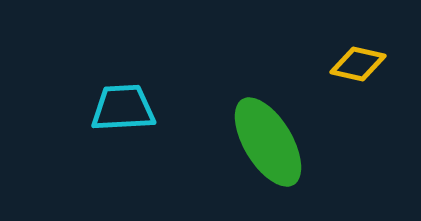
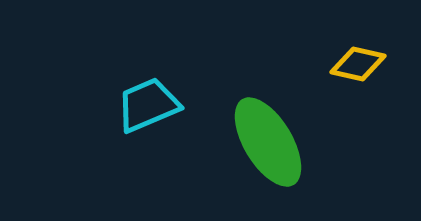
cyan trapezoid: moved 25 px right, 3 px up; rotated 20 degrees counterclockwise
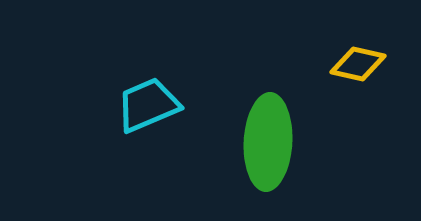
green ellipse: rotated 34 degrees clockwise
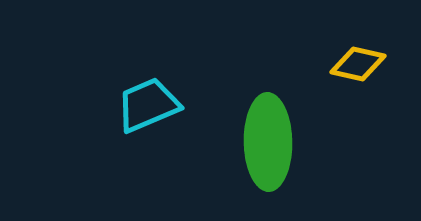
green ellipse: rotated 4 degrees counterclockwise
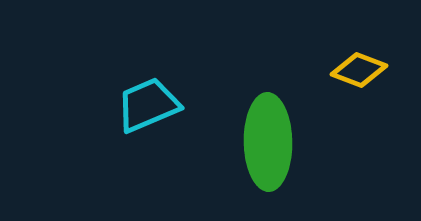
yellow diamond: moved 1 px right, 6 px down; rotated 8 degrees clockwise
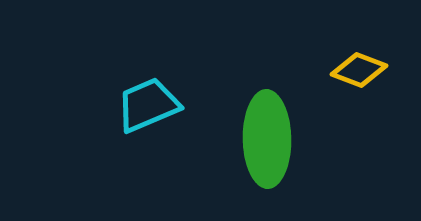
green ellipse: moved 1 px left, 3 px up
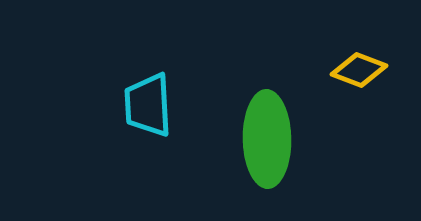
cyan trapezoid: rotated 70 degrees counterclockwise
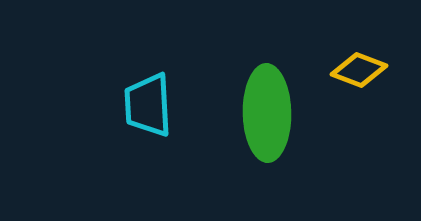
green ellipse: moved 26 px up
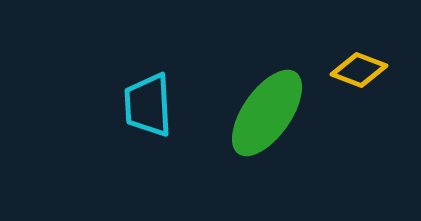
green ellipse: rotated 36 degrees clockwise
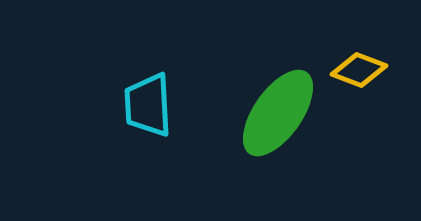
green ellipse: moved 11 px right
